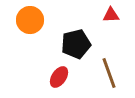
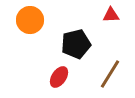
brown line: moved 1 px right, 1 px down; rotated 52 degrees clockwise
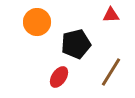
orange circle: moved 7 px right, 2 px down
brown line: moved 1 px right, 2 px up
